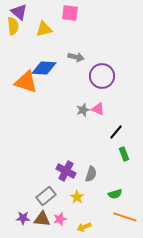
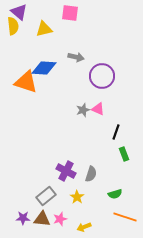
black line: rotated 21 degrees counterclockwise
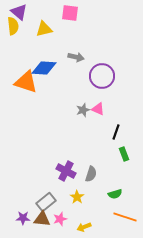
gray rectangle: moved 6 px down
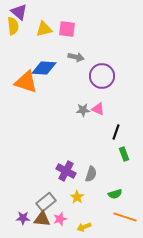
pink square: moved 3 px left, 16 px down
gray star: rotated 16 degrees clockwise
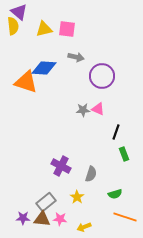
purple cross: moved 5 px left, 5 px up
pink star: rotated 24 degrees clockwise
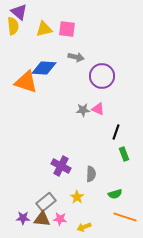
gray semicircle: rotated 14 degrees counterclockwise
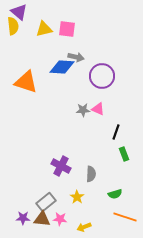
blue diamond: moved 18 px right, 1 px up
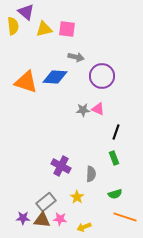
purple triangle: moved 7 px right
blue diamond: moved 7 px left, 10 px down
green rectangle: moved 10 px left, 4 px down
brown triangle: moved 1 px down
